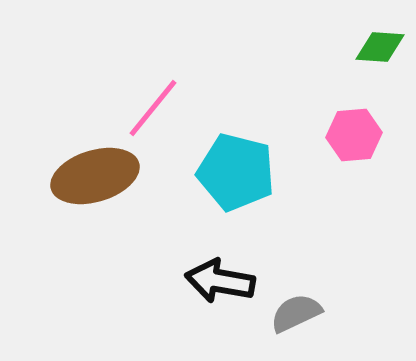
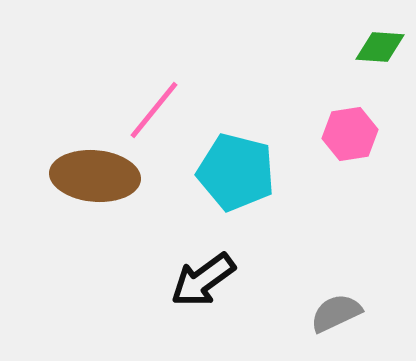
pink line: moved 1 px right, 2 px down
pink hexagon: moved 4 px left, 1 px up; rotated 4 degrees counterclockwise
brown ellipse: rotated 22 degrees clockwise
black arrow: moved 17 px left, 1 px up; rotated 46 degrees counterclockwise
gray semicircle: moved 40 px right
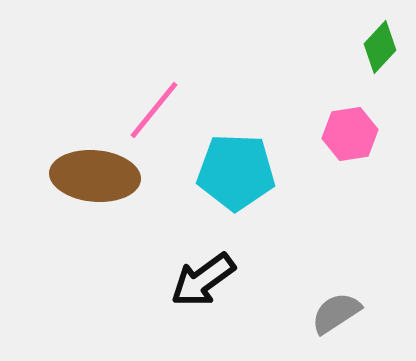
green diamond: rotated 51 degrees counterclockwise
cyan pentagon: rotated 12 degrees counterclockwise
gray semicircle: rotated 8 degrees counterclockwise
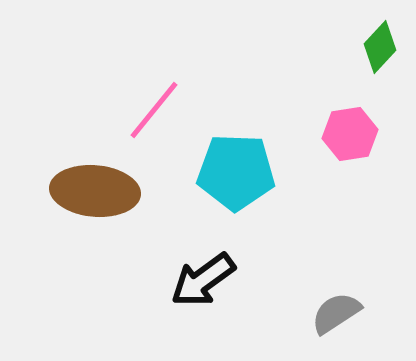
brown ellipse: moved 15 px down
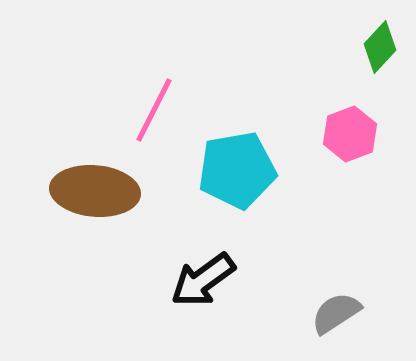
pink line: rotated 12 degrees counterclockwise
pink hexagon: rotated 12 degrees counterclockwise
cyan pentagon: moved 1 px right, 2 px up; rotated 12 degrees counterclockwise
